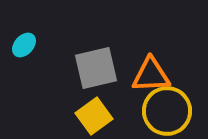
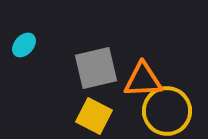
orange triangle: moved 8 px left, 5 px down
yellow square: rotated 27 degrees counterclockwise
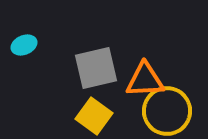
cyan ellipse: rotated 25 degrees clockwise
orange triangle: moved 2 px right
yellow square: rotated 9 degrees clockwise
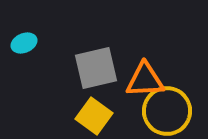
cyan ellipse: moved 2 px up
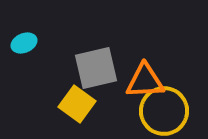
orange triangle: moved 1 px down
yellow circle: moved 3 px left
yellow square: moved 17 px left, 12 px up
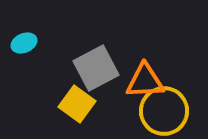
gray square: rotated 15 degrees counterclockwise
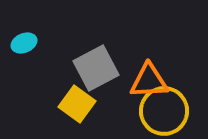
orange triangle: moved 4 px right
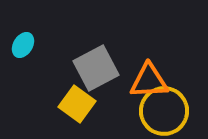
cyan ellipse: moved 1 px left, 2 px down; rotated 35 degrees counterclockwise
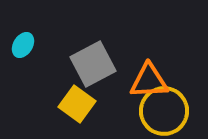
gray square: moved 3 px left, 4 px up
